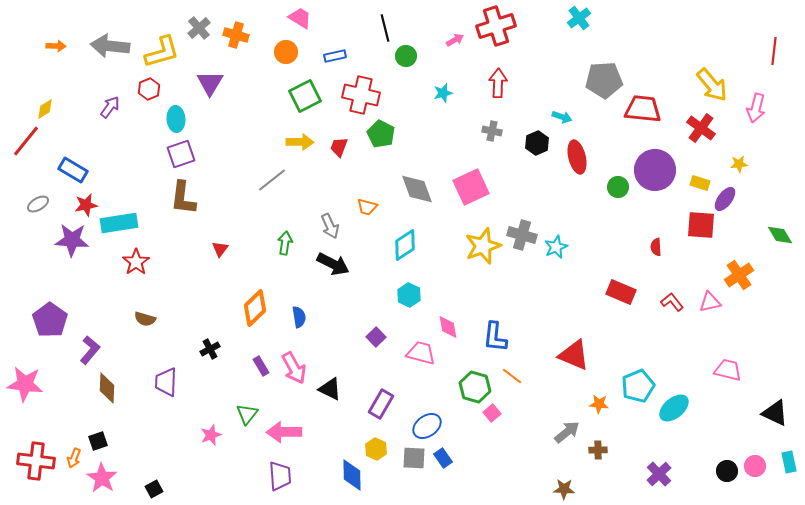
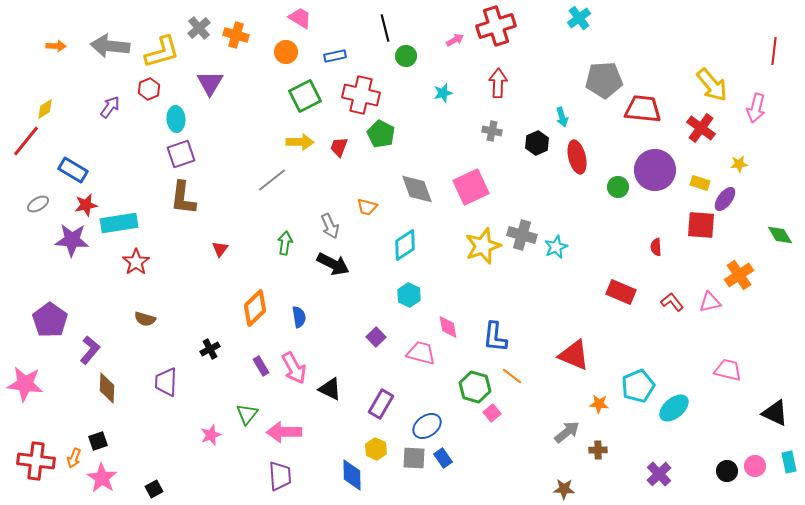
cyan arrow at (562, 117): rotated 54 degrees clockwise
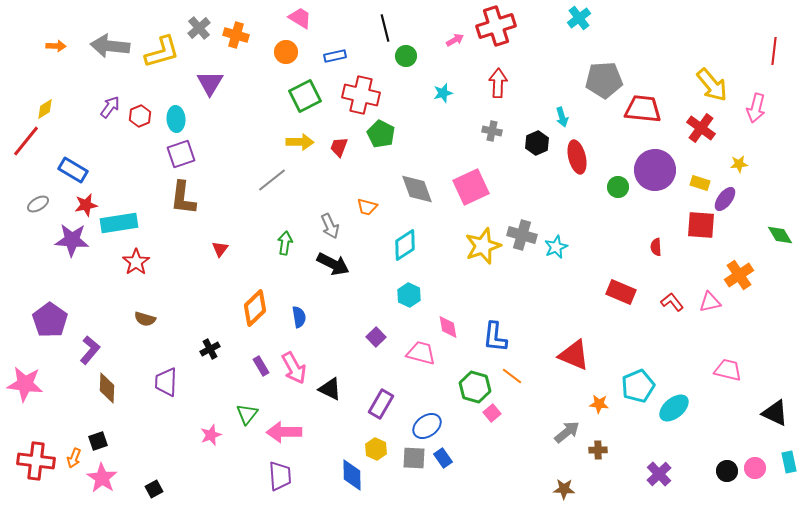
red hexagon at (149, 89): moved 9 px left, 27 px down
pink circle at (755, 466): moved 2 px down
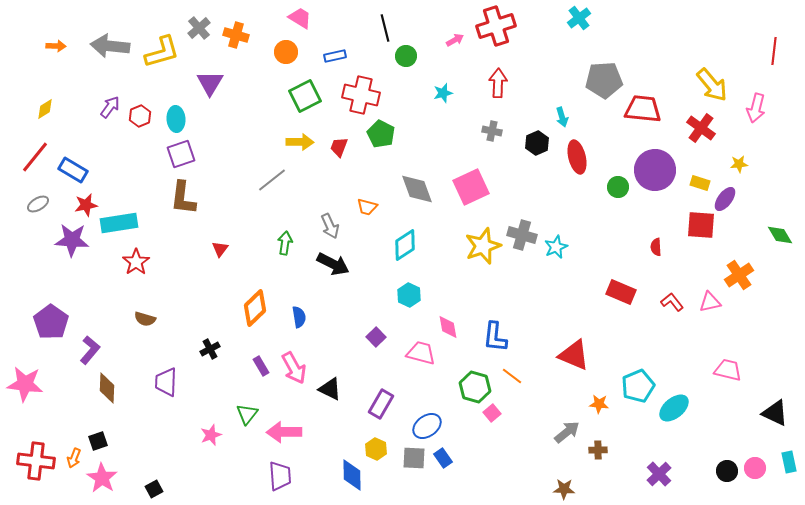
red line at (26, 141): moved 9 px right, 16 px down
purple pentagon at (50, 320): moved 1 px right, 2 px down
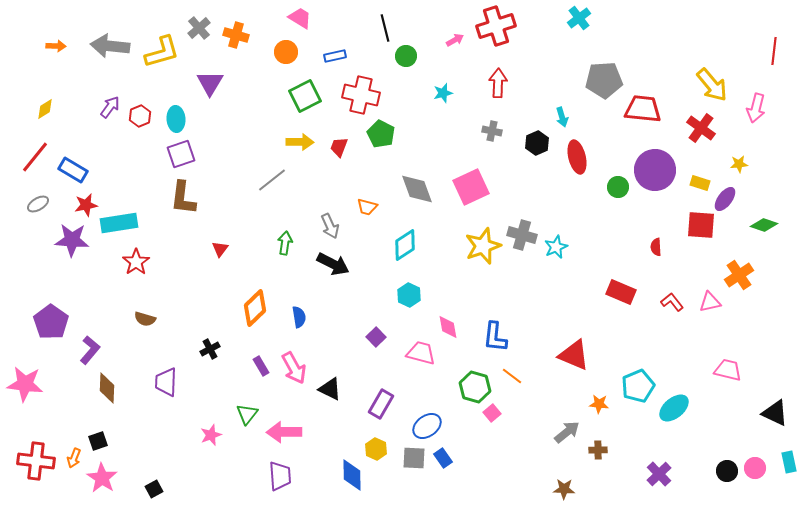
green diamond at (780, 235): moved 16 px left, 10 px up; rotated 40 degrees counterclockwise
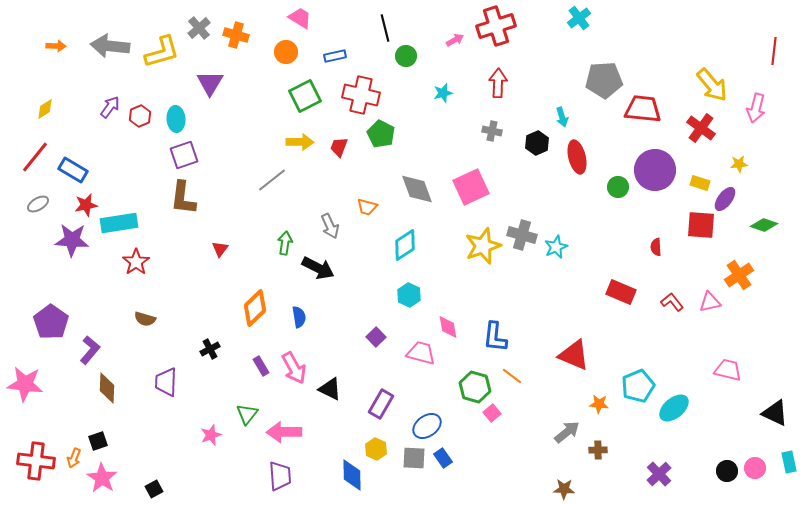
purple square at (181, 154): moved 3 px right, 1 px down
black arrow at (333, 264): moved 15 px left, 4 px down
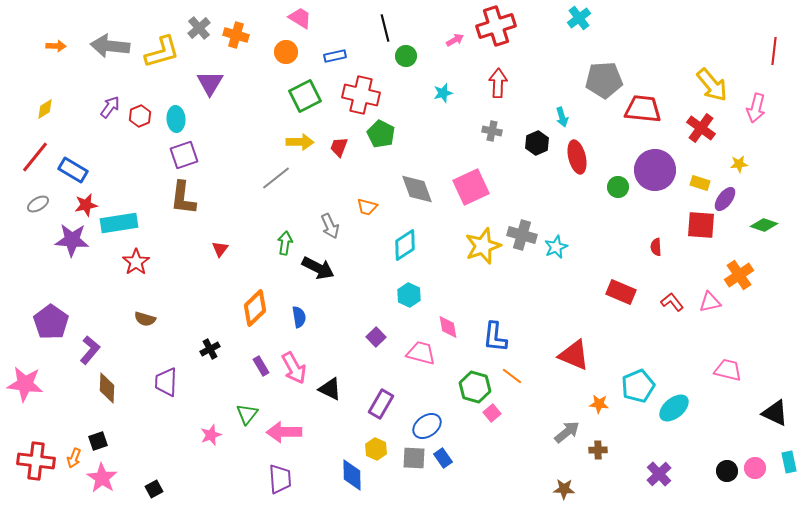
gray line at (272, 180): moved 4 px right, 2 px up
purple trapezoid at (280, 476): moved 3 px down
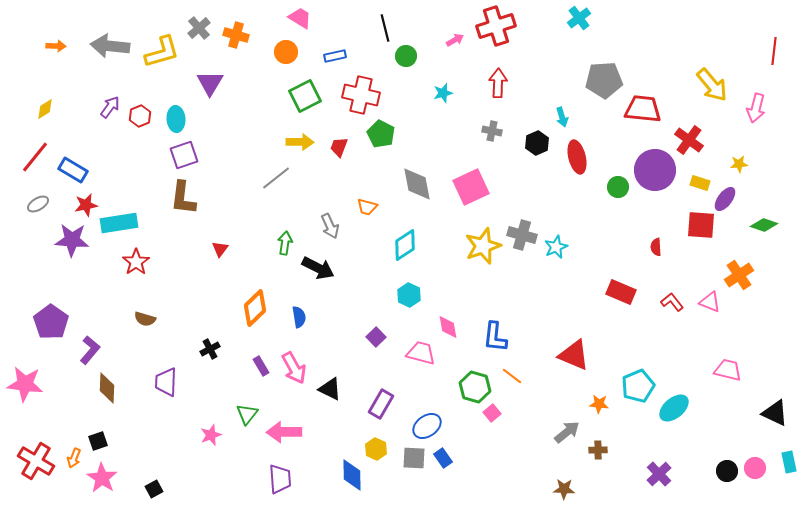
red cross at (701, 128): moved 12 px left, 12 px down
gray diamond at (417, 189): moved 5 px up; rotated 9 degrees clockwise
pink triangle at (710, 302): rotated 35 degrees clockwise
red cross at (36, 461): rotated 24 degrees clockwise
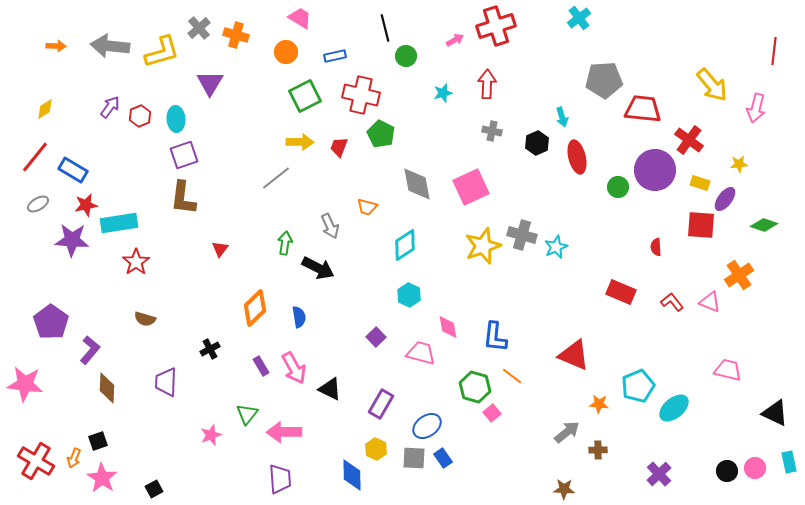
red arrow at (498, 83): moved 11 px left, 1 px down
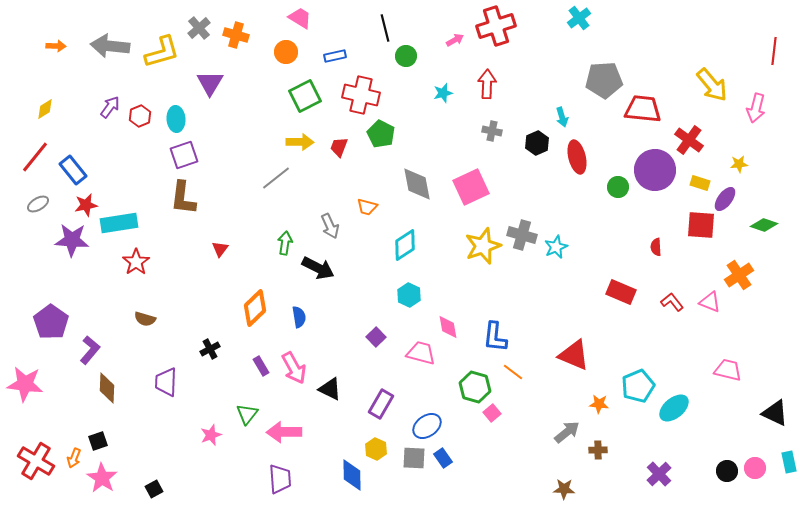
blue rectangle at (73, 170): rotated 20 degrees clockwise
orange line at (512, 376): moved 1 px right, 4 px up
